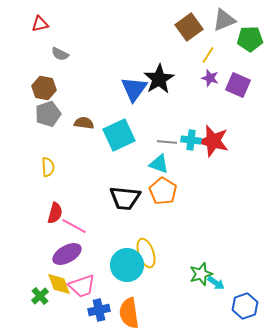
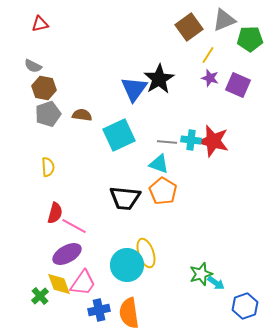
gray semicircle: moved 27 px left, 12 px down
brown semicircle: moved 2 px left, 8 px up
pink trapezoid: moved 1 px right, 3 px up; rotated 36 degrees counterclockwise
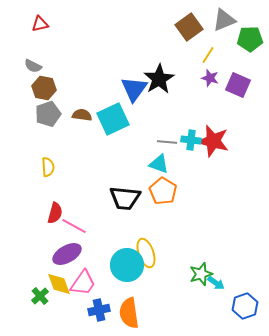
cyan square: moved 6 px left, 16 px up
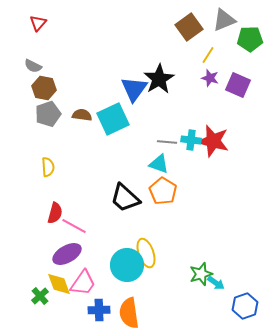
red triangle: moved 2 px left, 1 px up; rotated 36 degrees counterclockwise
black trapezoid: rotated 36 degrees clockwise
blue cross: rotated 10 degrees clockwise
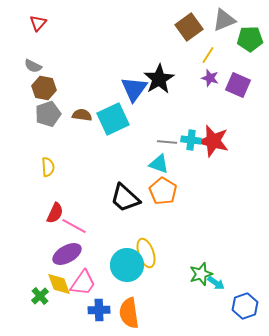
red semicircle: rotated 10 degrees clockwise
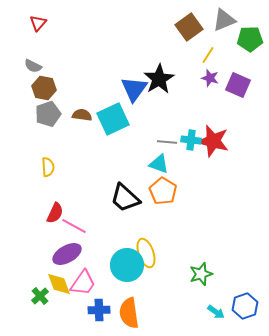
cyan arrow: moved 29 px down
